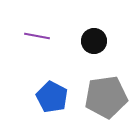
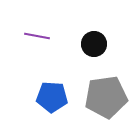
black circle: moved 3 px down
blue pentagon: rotated 24 degrees counterclockwise
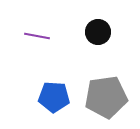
black circle: moved 4 px right, 12 px up
blue pentagon: moved 2 px right
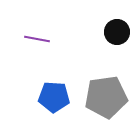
black circle: moved 19 px right
purple line: moved 3 px down
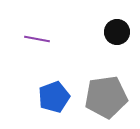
blue pentagon: rotated 24 degrees counterclockwise
